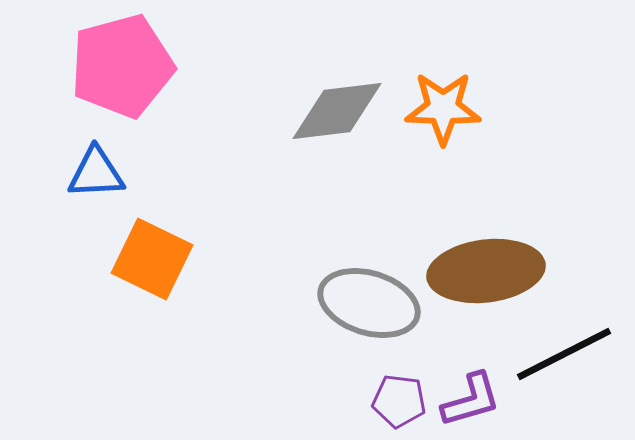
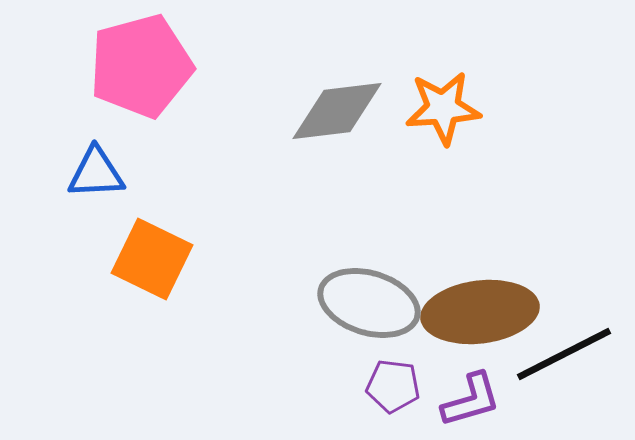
pink pentagon: moved 19 px right
orange star: rotated 6 degrees counterclockwise
brown ellipse: moved 6 px left, 41 px down
purple pentagon: moved 6 px left, 15 px up
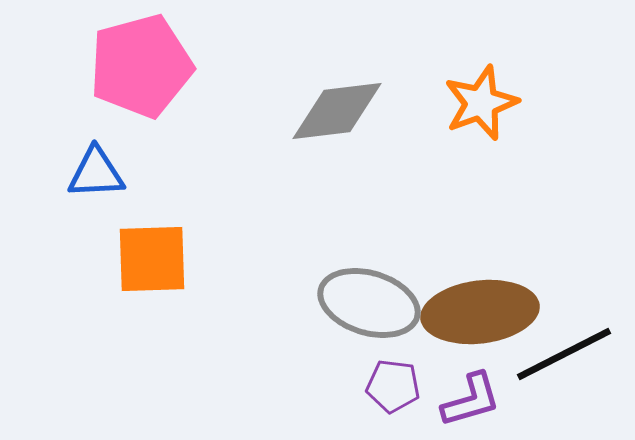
orange star: moved 38 px right, 5 px up; rotated 16 degrees counterclockwise
orange square: rotated 28 degrees counterclockwise
